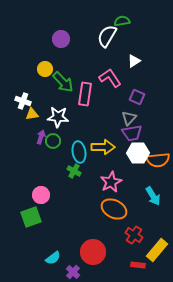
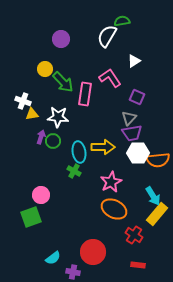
yellow rectangle: moved 36 px up
purple cross: rotated 32 degrees counterclockwise
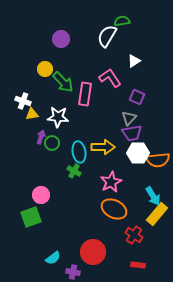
green circle: moved 1 px left, 2 px down
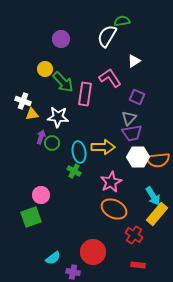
white hexagon: moved 4 px down
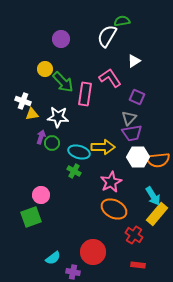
cyan ellipse: rotated 65 degrees counterclockwise
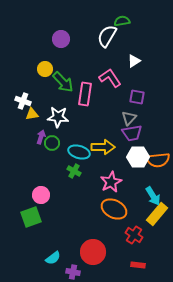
purple square: rotated 14 degrees counterclockwise
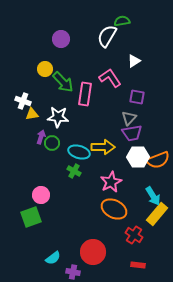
orange semicircle: rotated 15 degrees counterclockwise
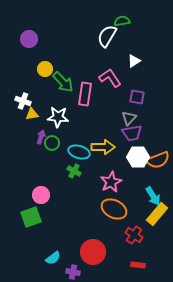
purple circle: moved 32 px left
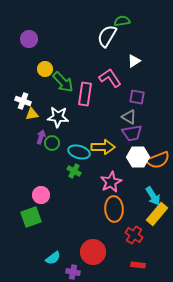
gray triangle: moved 1 px up; rotated 42 degrees counterclockwise
orange ellipse: rotated 60 degrees clockwise
